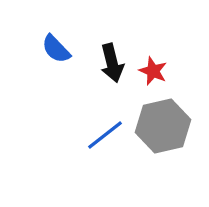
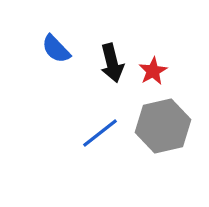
red star: rotated 20 degrees clockwise
blue line: moved 5 px left, 2 px up
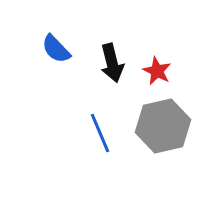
red star: moved 4 px right; rotated 16 degrees counterclockwise
blue line: rotated 75 degrees counterclockwise
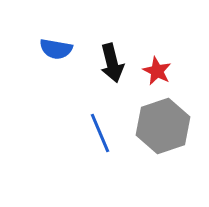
blue semicircle: rotated 36 degrees counterclockwise
gray hexagon: rotated 6 degrees counterclockwise
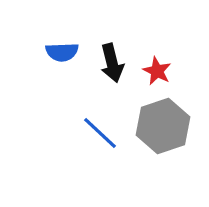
blue semicircle: moved 6 px right, 3 px down; rotated 12 degrees counterclockwise
blue line: rotated 24 degrees counterclockwise
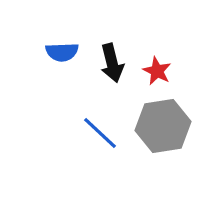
gray hexagon: rotated 10 degrees clockwise
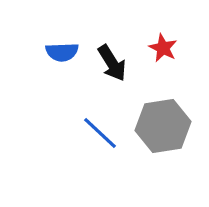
black arrow: rotated 18 degrees counterclockwise
red star: moved 6 px right, 23 px up
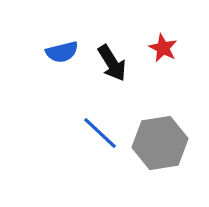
blue semicircle: rotated 12 degrees counterclockwise
gray hexagon: moved 3 px left, 17 px down
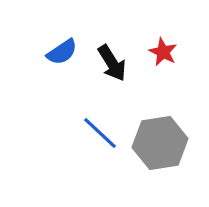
red star: moved 4 px down
blue semicircle: rotated 20 degrees counterclockwise
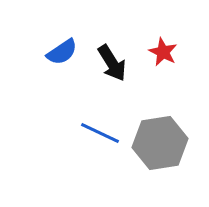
blue line: rotated 18 degrees counterclockwise
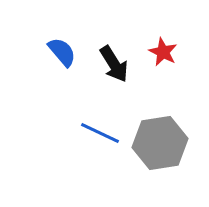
blue semicircle: rotated 96 degrees counterclockwise
black arrow: moved 2 px right, 1 px down
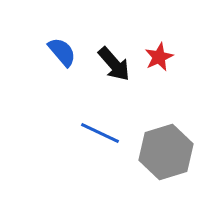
red star: moved 4 px left, 5 px down; rotated 20 degrees clockwise
black arrow: rotated 9 degrees counterclockwise
gray hexagon: moved 6 px right, 9 px down; rotated 8 degrees counterclockwise
